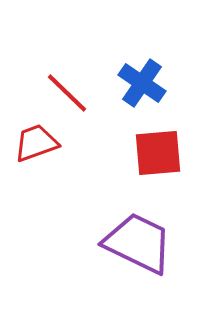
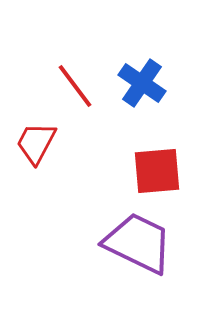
red line: moved 8 px right, 7 px up; rotated 9 degrees clockwise
red trapezoid: rotated 42 degrees counterclockwise
red square: moved 1 px left, 18 px down
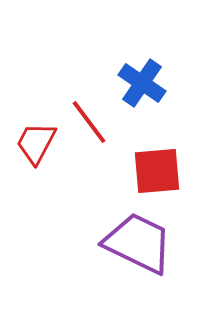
red line: moved 14 px right, 36 px down
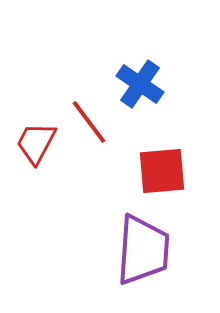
blue cross: moved 2 px left, 1 px down
red square: moved 5 px right
purple trapezoid: moved 5 px right, 7 px down; rotated 68 degrees clockwise
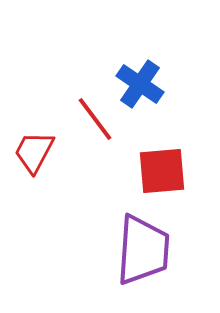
red line: moved 6 px right, 3 px up
red trapezoid: moved 2 px left, 9 px down
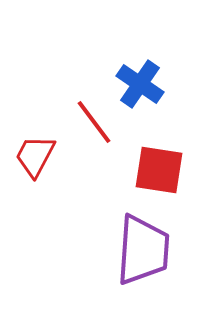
red line: moved 1 px left, 3 px down
red trapezoid: moved 1 px right, 4 px down
red square: moved 3 px left, 1 px up; rotated 14 degrees clockwise
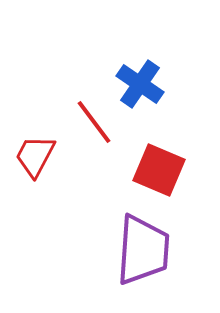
red square: rotated 14 degrees clockwise
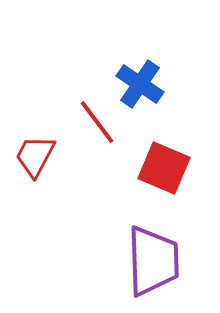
red line: moved 3 px right
red square: moved 5 px right, 2 px up
purple trapezoid: moved 10 px right, 11 px down; rotated 6 degrees counterclockwise
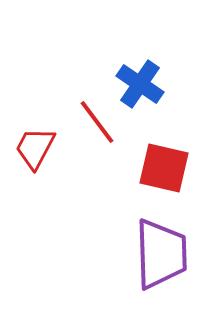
red trapezoid: moved 8 px up
red square: rotated 10 degrees counterclockwise
purple trapezoid: moved 8 px right, 7 px up
